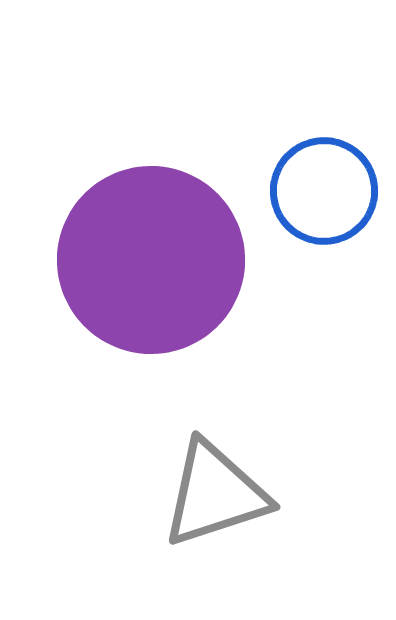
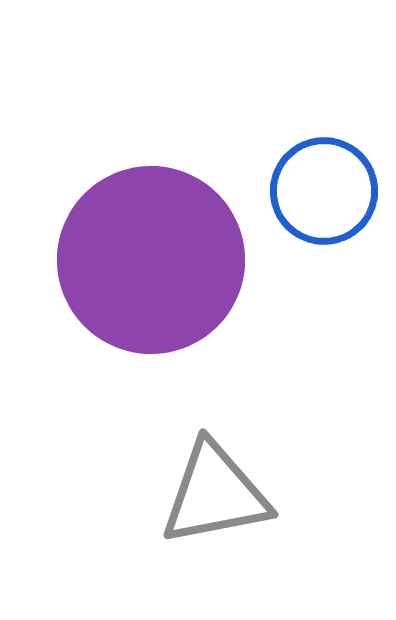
gray triangle: rotated 7 degrees clockwise
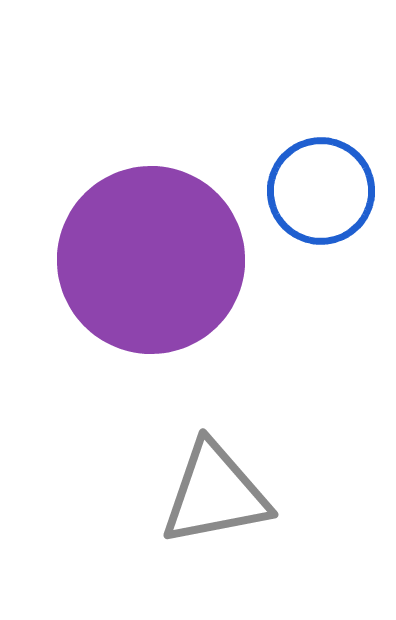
blue circle: moved 3 px left
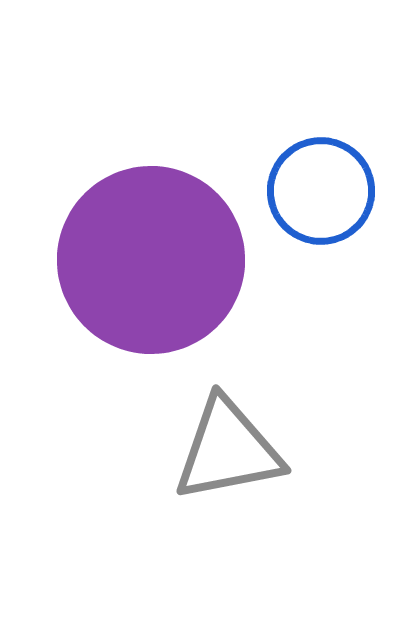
gray triangle: moved 13 px right, 44 px up
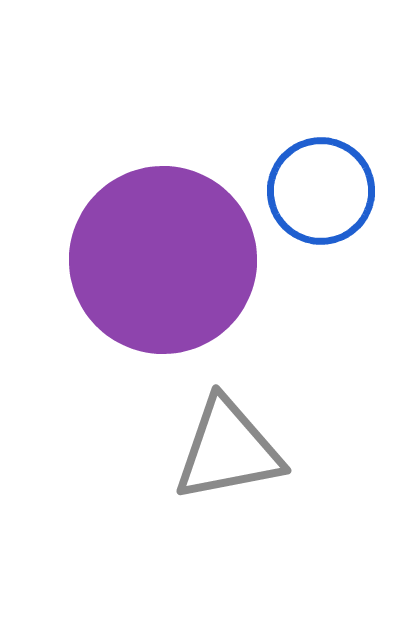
purple circle: moved 12 px right
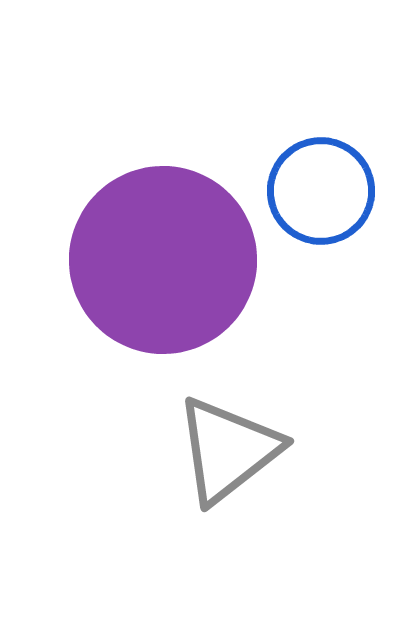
gray triangle: rotated 27 degrees counterclockwise
